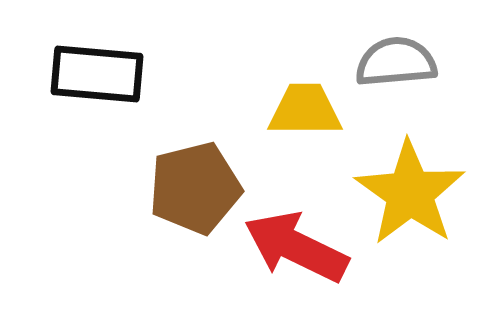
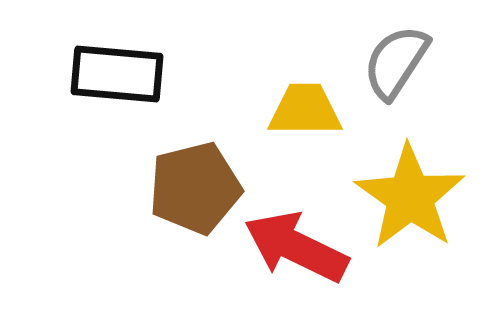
gray semicircle: rotated 52 degrees counterclockwise
black rectangle: moved 20 px right
yellow star: moved 4 px down
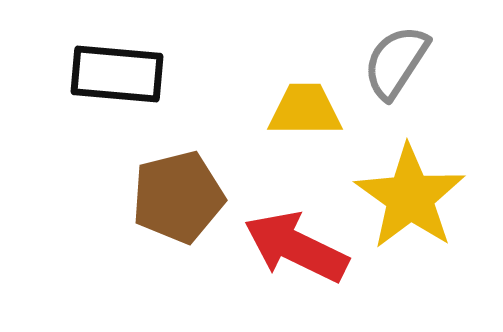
brown pentagon: moved 17 px left, 9 px down
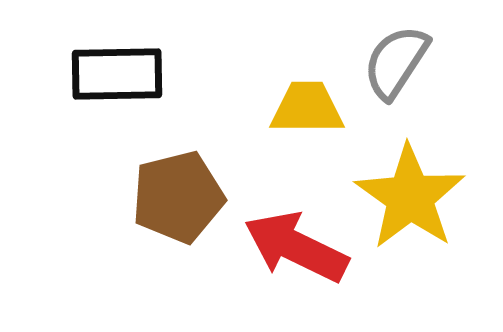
black rectangle: rotated 6 degrees counterclockwise
yellow trapezoid: moved 2 px right, 2 px up
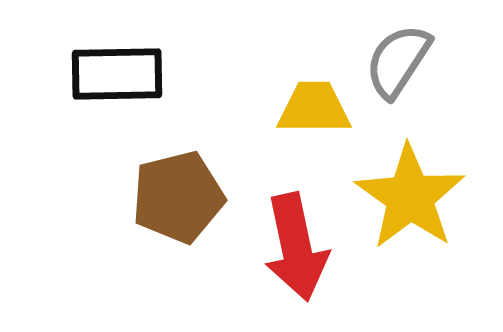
gray semicircle: moved 2 px right, 1 px up
yellow trapezoid: moved 7 px right
red arrow: rotated 128 degrees counterclockwise
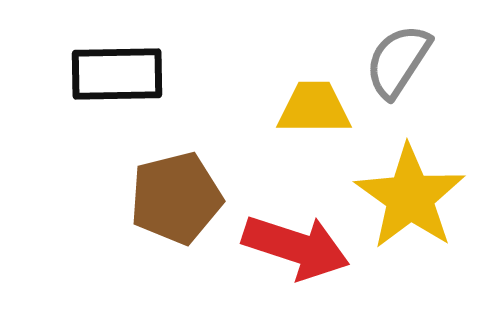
brown pentagon: moved 2 px left, 1 px down
red arrow: rotated 60 degrees counterclockwise
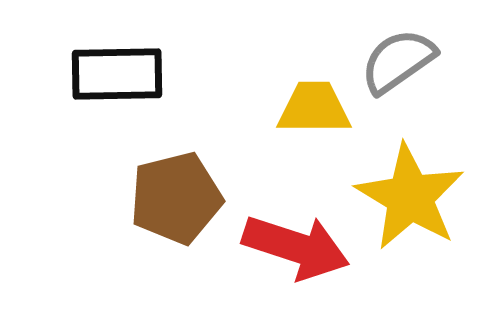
gray semicircle: rotated 22 degrees clockwise
yellow star: rotated 4 degrees counterclockwise
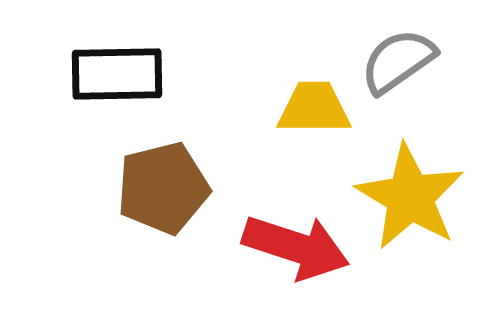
brown pentagon: moved 13 px left, 10 px up
